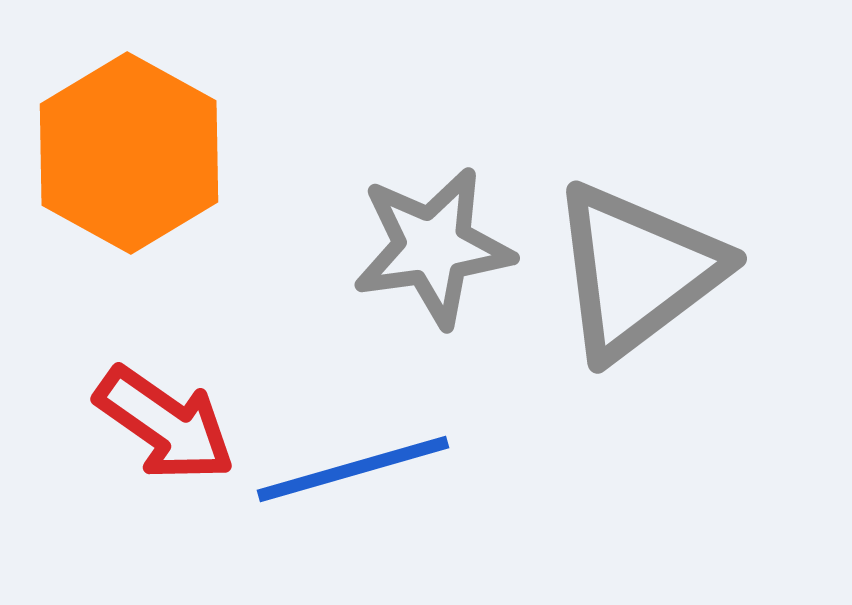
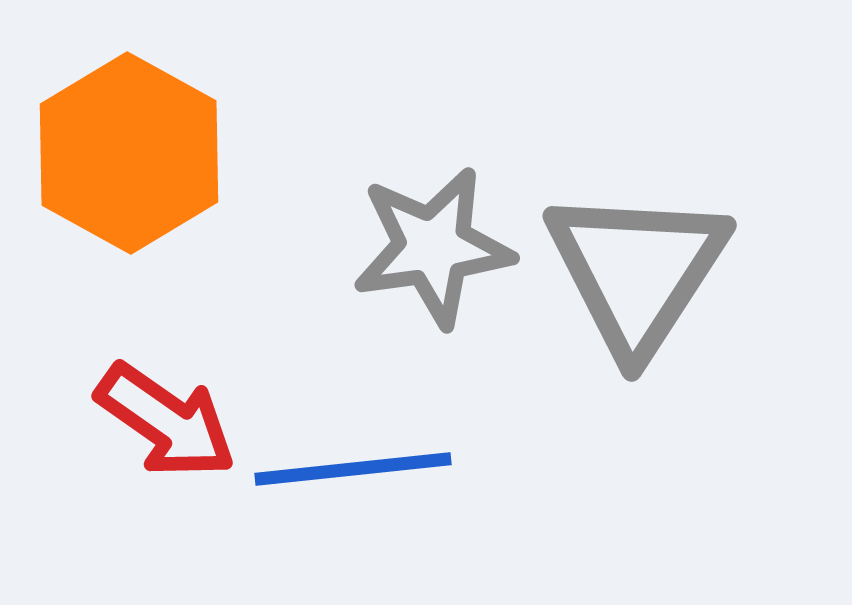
gray triangle: rotated 20 degrees counterclockwise
red arrow: moved 1 px right, 3 px up
blue line: rotated 10 degrees clockwise
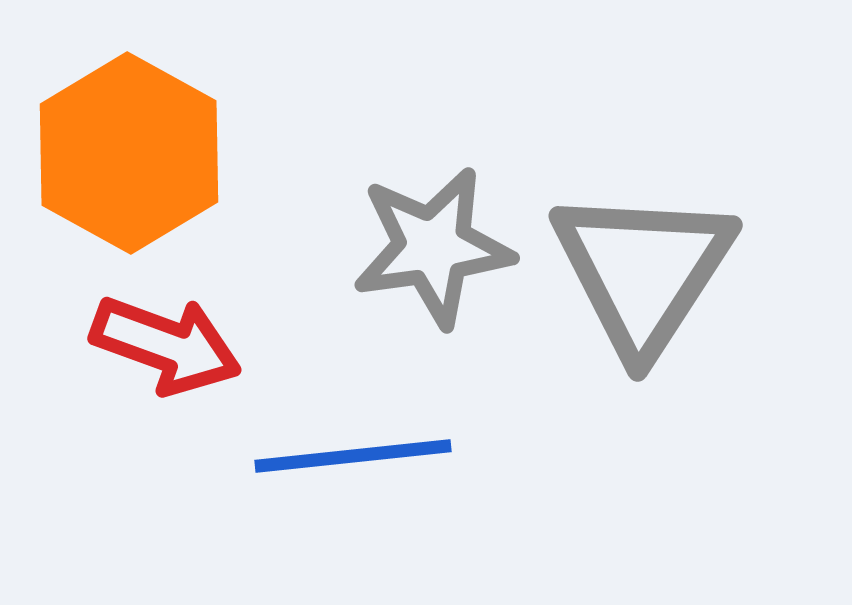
gray triangle: moved 6 px right
red arrow: moved 76 px up; rotated 15 degrees counterclockwise
blue line: moved 13 px up
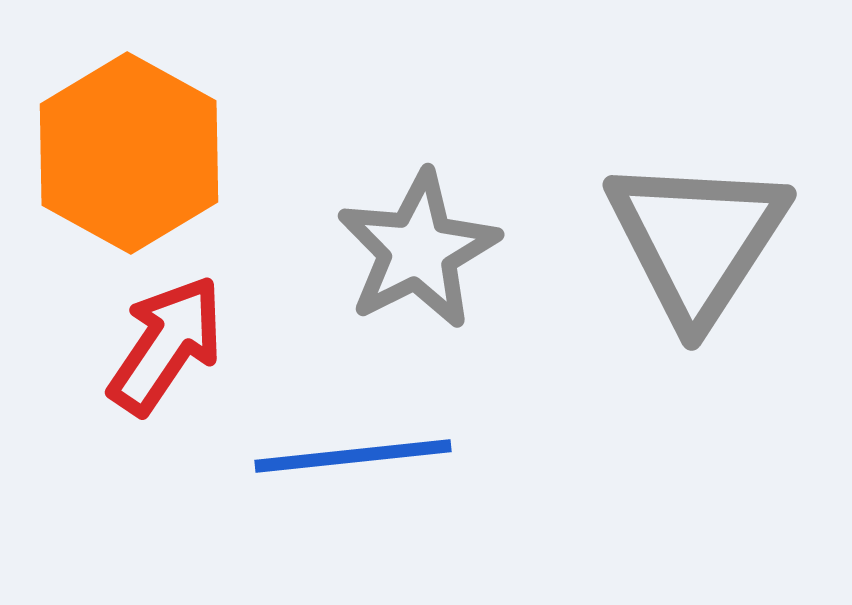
gray star: moved 15 px left, 3 px down; rotated 19 degrees counterclockwise
gray triangle: moved 54 px right, 31 px up
red arrow: rotated 76 degrees counterclockwise
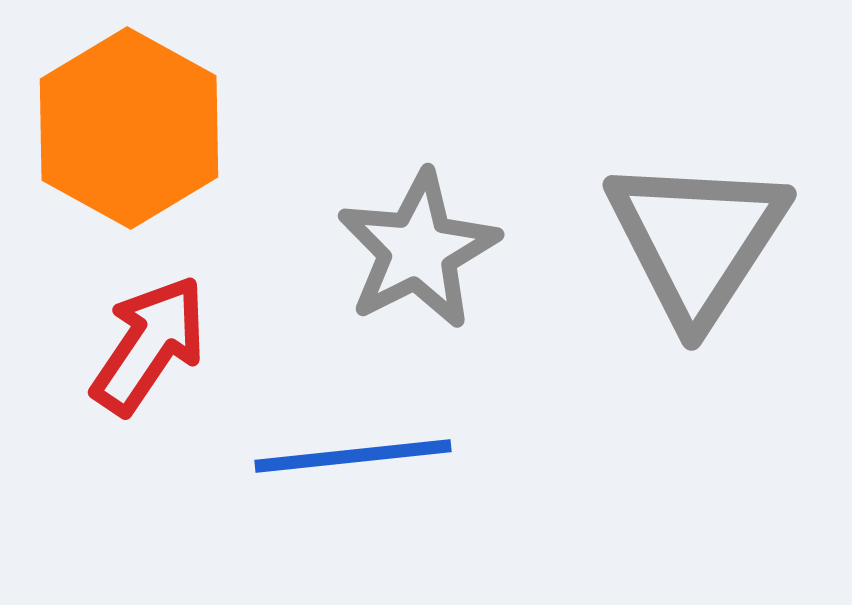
orange hexagon: moved 25 px up
red arrow: moved 17 px left
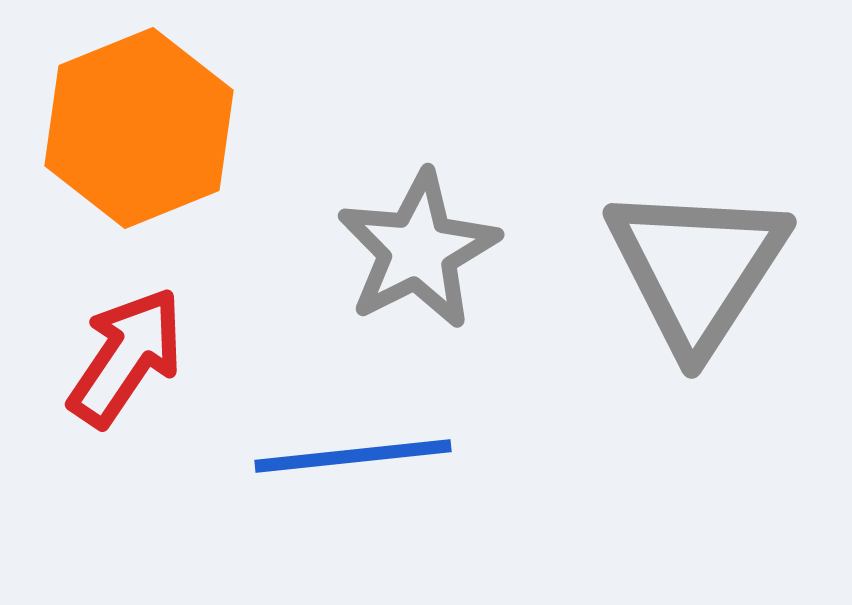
orange hexagon: moved 10 px right; rotated 9 degrees clockwise
gray triangle: moved 28 px down
red arrow: moved 23 px left, 12 px down
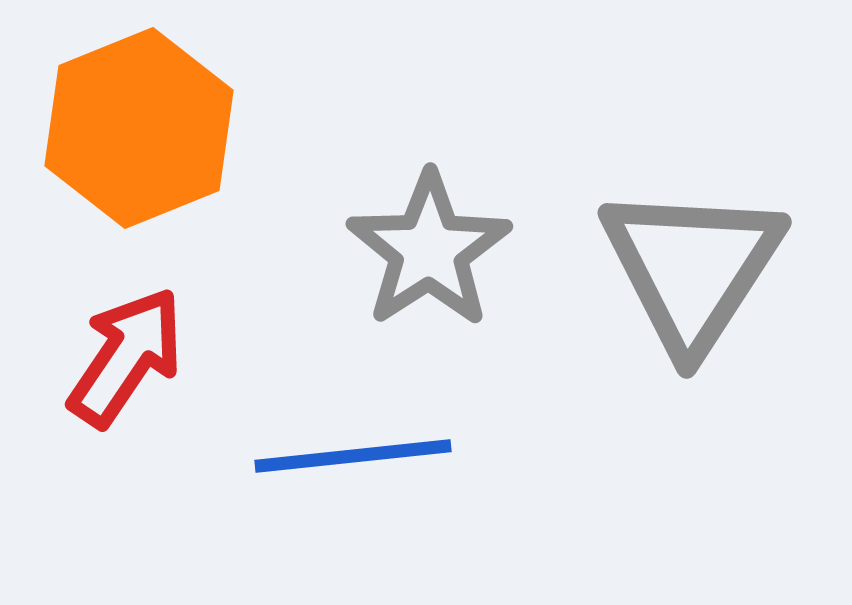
gray star: moved 11 px right; rotated 6 degrees counterclockwise
gray triangle: moved 5 px left
